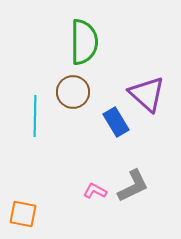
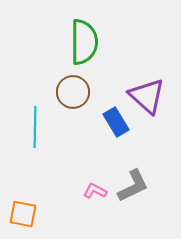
purple triangle: moved 2 px down
cyan line: moved 11 px down
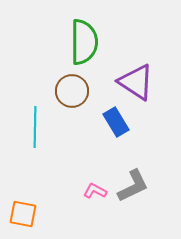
brown circle: moved 1 px left, 1 px up
purple triangle: moved 11 px left, 14 px up; rotated 9 degrees counterclockwise
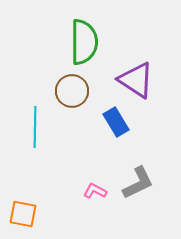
purple triangle: moved 2 px up
gray L-shape: moved 5 px right, 3 px up
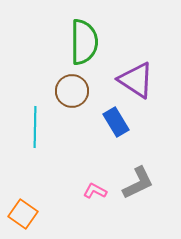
orange square: rotated 24 degrees clockwise
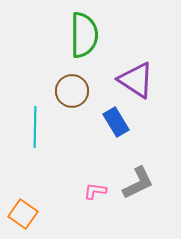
green semicircle: moved 7 px up
pink L-shape: rotated 20 degrees counterclockwise
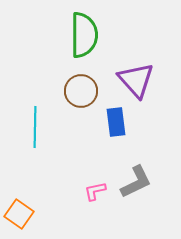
purple triangle: rotated 15 degrees clockwise
brown circle: moved 9 px right
blue rectangle: rotated 24 degrees clockwise
gray L-shape: moved 2 px left, 1 px up
pink L-shape: rotated 20 degrees counterclockwise
orange square: moved 4 px left
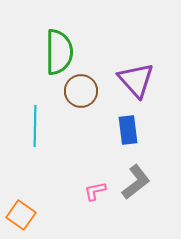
green semicircle: moved 25 px left, 17 px down
blue rectangle: moved 12 px right, 8 px down
cyan line: moved 1 px up
gray L-shape: rotated 12 degrees counterclockwise
orange square: moved 2 px right, 1 px down
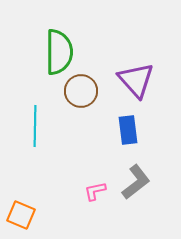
orange square: rotated 12 degrees counterclockwise
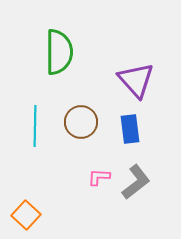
brown circle: moved 31 px down
blue rectangle: moved 2 px right, 1 px up
pink L-shape: moved 4 px right, 14 px up; rotated 15 degrees clockwise
orange square: moved 5 px right; rotated 20 degrees clockwise
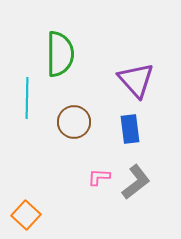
green semicircle: moved 1 px right, 2 px down
brown circle: moved 7 px left
cyan line: moved 8 px left, 28 px up
